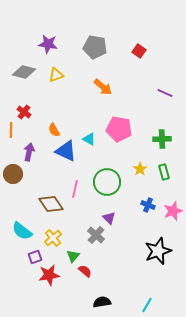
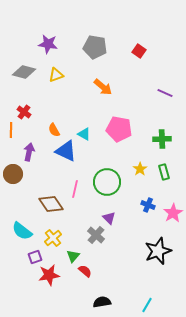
cyan triangle: moved 5 px left, 5 px up
pink star: moved 2 px down; rotated 12 degrees counterclockwise
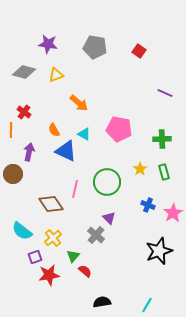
orange arrow: moved 24 px left, 16 px down
black star: moved 1 px right
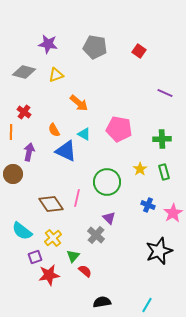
orange line: moved 2 px down
pink line: moved 2 px right, 9 px down
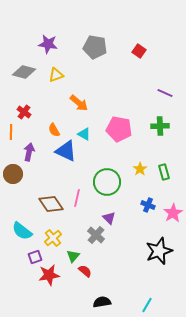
green cross: moved 2 px left, 13 px up
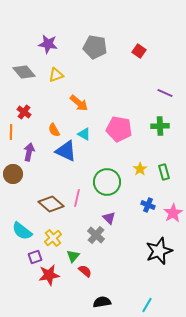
gray diamond: rotated 35 degrees clockwise
brown diamond: rotated 15 degrees counterclockwise
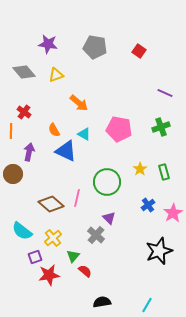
green cross: moved 1 px right, 1 px down; rotated 18 degrees counterclockwise
orange line: moved 1 px up
blue cross: rotated 32 degrees clockwise
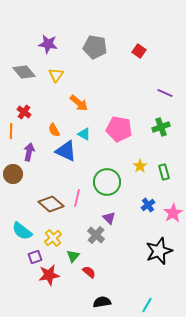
yellow triangle: rotated 35 degrees counterclockwise
yellow star: moved 3 px up
red semicircle: moved 4 px right, 1 px down
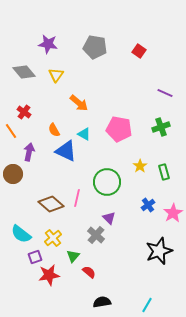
orange line: rotated 35 degrees counterclockwise
cyan semicircle: moved 1 px left, 3 px down
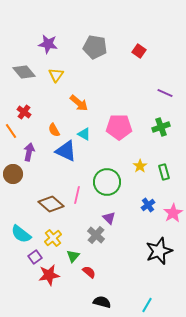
pink pentagon: moved 2 px up; rotated 10 degrees counterclockwise
pink line: moved 3 px up
purple square: rotated 16 degrees counterclockwise
black semicircle: rotated 24 degrees clockwise
